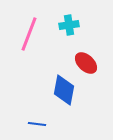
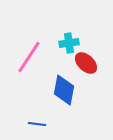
cyan cross: moved 18 px down
pink line: moved 23 px down; rotated 12 degrees clockwise
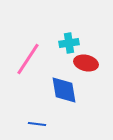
pink line: moved 1 px left, 2 px down
red ellipse: rotated 30 degrees counterclockwise
blue diamond: rotated 20 degrees counterclockwise
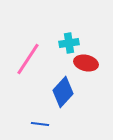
blue diamond: moved 1 px left, 2 px down; rotated 52 degrees clockwise
blue line: moved 3 px right
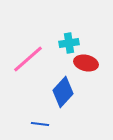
pink line: rotated 16 degrees clockwise
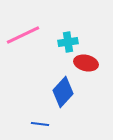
cyan cross: moved 1 px left, 1 px up
pink line: moved 5 px left, 24 px up; rotated 16 degrees clockwise
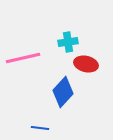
pink line: moved 23 px down; rotated 12 degrees clockwise
red ellipse: moved 1 px down
blue line: moved 4 px down
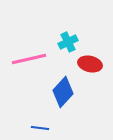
cyan cross: rotated 18 degrees counterclockwise
pink line: moved 6 px right, 1 px down
red ellipse: moved 4 px right
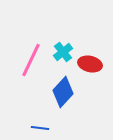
cyan cross: moved 5 px left, 10 px down; rotated 12 degrees counterclockwise
pink line: moved 2 px right, 1 px down; rotated 52 degrees counterclockwise
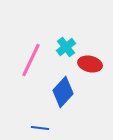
cyan cross: moved 3 px right, 5 px up
